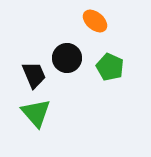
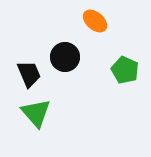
black circle: moved 2 px left, 1 px up
green pentagon: moved 15 px right, 3 px down
black trapezoid: moved 5 px left, 1 px up
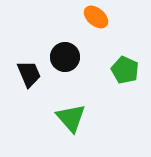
orange ellipse: moved 1 px right, 4 px up
green triangle: moved 35 px right, 5 px down
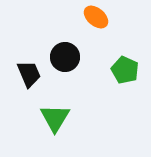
green triangle: moved 16 px left; rotated 12 degrees clockwise
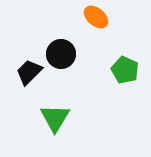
black circle: moved 4 px left, 3 px up
black trapezoid: moved 2 px up; rotated 112 degrees counterclockwise
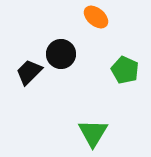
green triangle: moved 38 px right, 15 px down
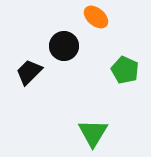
black circle: moved 3 px right, 8 px up
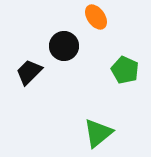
orange ellipse: rotated 15 degrees clockwise
green triangle: moved 5 px right; rotated 20 degrees clockwise
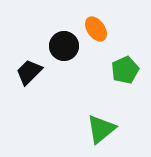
orange ellipse: moved 12 px down
green pentagon: rotated 24 degrees clockwise
green triangle: moved 3 px right, 4 px up
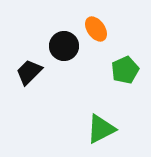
green triangle: rotated 12 degrees clockwise
